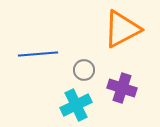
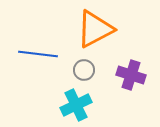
orange triangle: moved 27 px left
blue line: rotated 12 degrees clockwise
purple cross: moved 9 px right, 13 px up
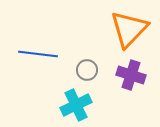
orange triangle: moved 34 px right; rotated 18 degrees counterclockwise
gray circle: moved 3 px right
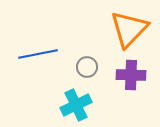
blue line: rotated 18 degrees counterclockwise
gray circle: moved 3 px up
purple cross: rotated 16 degrees counterclockwise
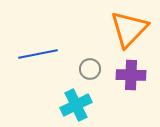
gray circle: moved 3 px right, 2 px down
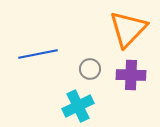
orange triangle: moved 1 px left
cyan cross: moved 2 px right, 1 px down
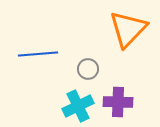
blue line: rotated 6 degrees clockwise
gray circle: moved 2 px left
purple cross: moved 13 px left, 27 px down
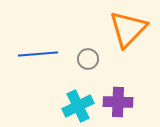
gray circle: moved 10 px up
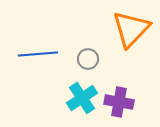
orange triangle: moved 3 px right
purple cross: moved 1 px right; rotated 8 degrees clockwise
cyan cross: moved 4 px right, 8 px up; rotated 8 degrees counterclockwise
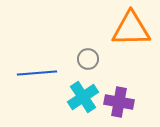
orange triangle: rotated 45 degrees clockwise
blue line: moved 1 px left, 19 px down
cyan cross: moved 1 px right, 1 px up
